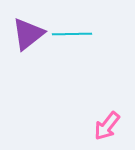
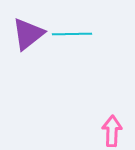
pink arrow: moved 5 px right, 5 px down; rotated 144 degrees clockwise
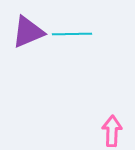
purple triangle: moved 2 px up; rotated 15 degrees clockwise
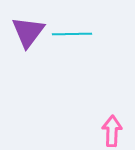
purple triangle: rotated 30 degrees counterclockwise
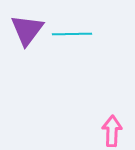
purple triangle: moved 1 px left, 2 px up
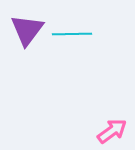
pink arrow: rotated 52 degrees clockwise
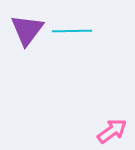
cyan line: moved 3 px up
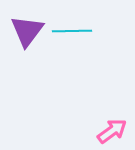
purple triangle: moved 1 px down
